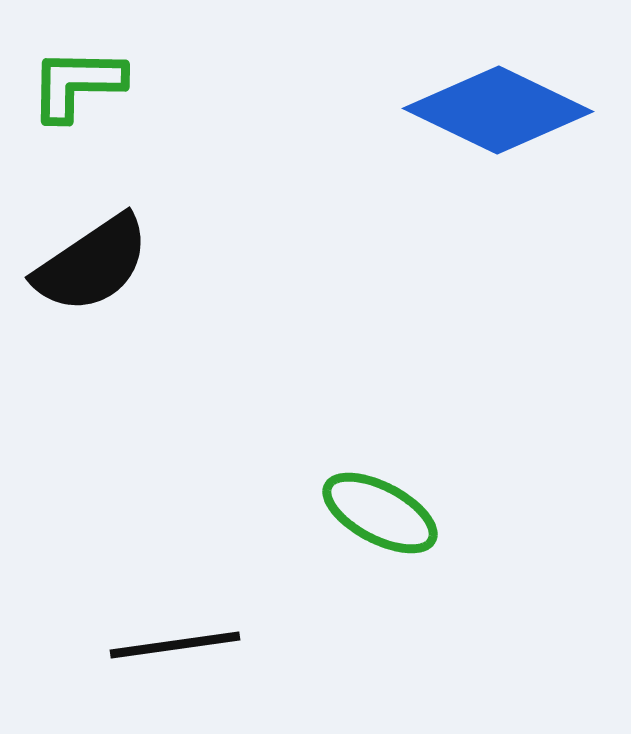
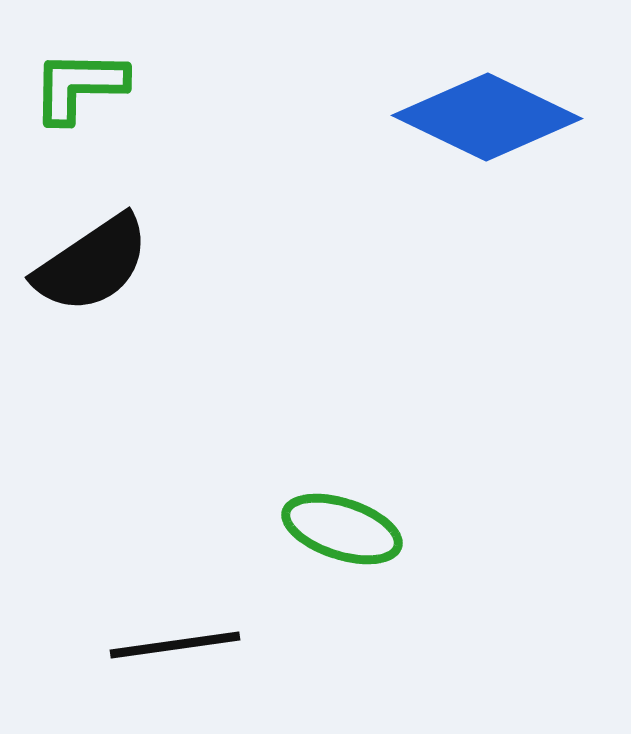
green L-shape: moved 2 px right, 2 px down
blue diamond: moved 11 px left, 7 px down
green ellipse: moved 38 px left, 16 px down; rotated 10 degrees counterclockwise
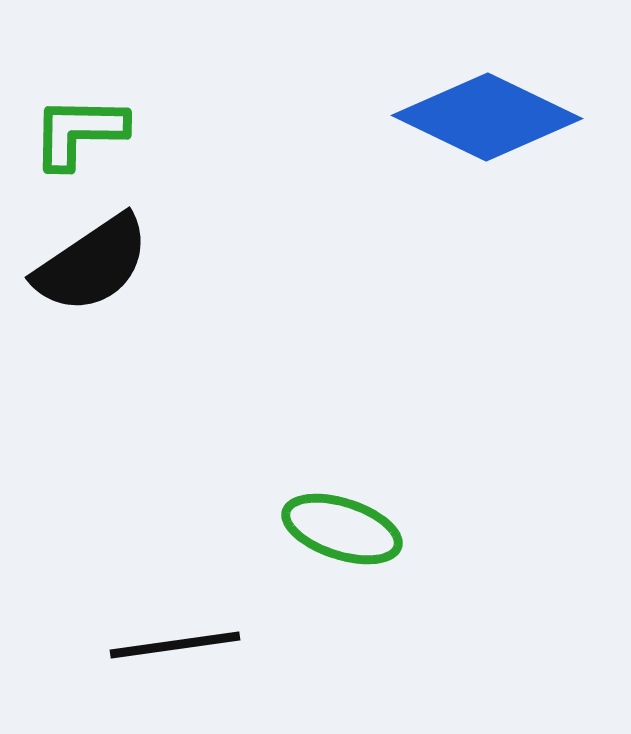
green L-shape: moved 46 px down
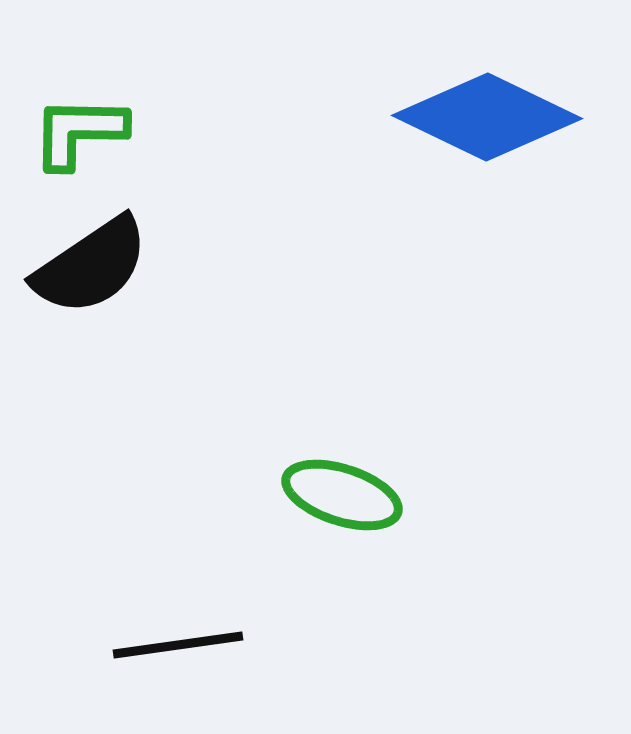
black semicircle: moved 1 px left, 2 px down
green ellipse: moved 34 px up
black line: moved 3 px right
